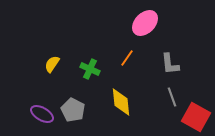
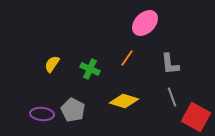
yellow diamond: moved 3 px right, 1 px up; rotated 68 degrees counterclockwise
purple ellipse: rotated 25 degrees counterclockwise
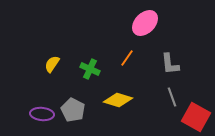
yellow diamond: moved 6 px left, 1 px up
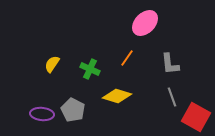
yellow diamond: moved 1 px left, 4 px up
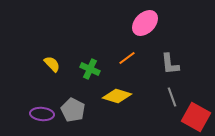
orange line: rotated 18 degrees clockwise
yellow semicircle: rotated 102 degrees clockwise
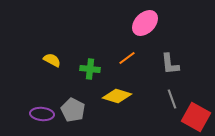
yellow semicircle: moved 4 px up; rotated 18 degrees counterclockwise
green cross: rotated 18 degrees counterclockwise
gray line: moved 2 px down
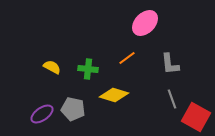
yellow semicircle: moved 7 px down
green cross: moved 2 px left
yellow diamond: moved 3 px left, 1 px up
gray pentagon: moved 1 px up; rotated 15 degrees counterclockwise
purple ellipse: rotated 40 degrees counterclockwise
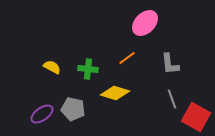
yellow diamond: moved 1 px right, 2 px up
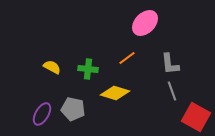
gray line: moved 8 px up
purple ellipse: rotated 25 degrees counterclockwise
